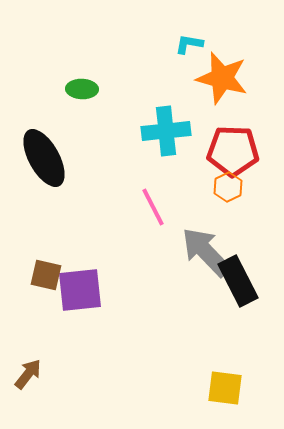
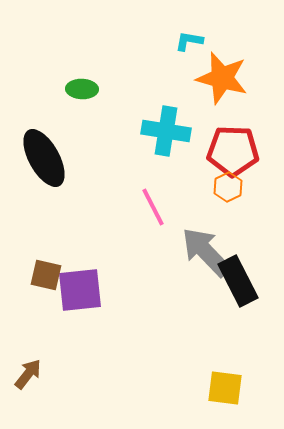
cyan L-shape: moved 3 px up
cyan cross: rotated 15 degrees clockwise
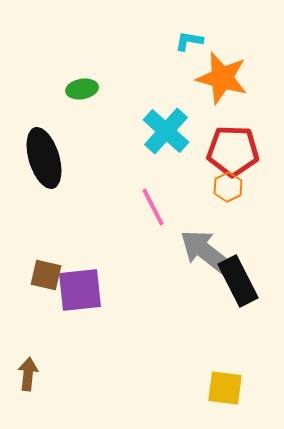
green ellipse: rotated 12 degrees counterclockwise
cyan cross: rotated 33 degrees clockwise
black ellipse: rotated 12 degrees clockwise
gray arrow: rotated 8 degrees counterclockwise
brown arrow: rotated 32 degrees counterclockwise
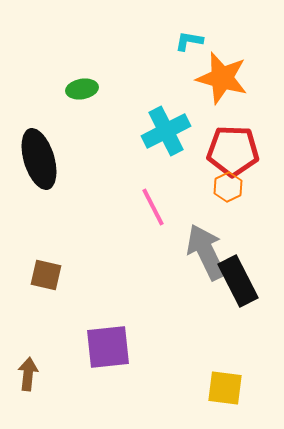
cyan cross: rotated 21 degrees clockwise
black ellipse: moved 5 px left, 1 px down
gray arrow: rotated 26 degrees clockwise
purple square: moved 28 px right, 57 px down
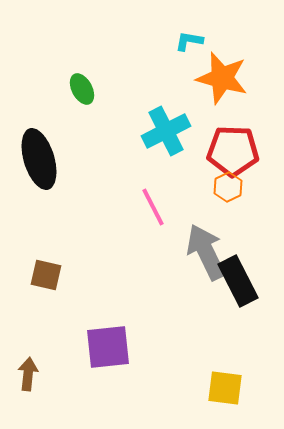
green ellipse: rotated 72 degrees clockwise
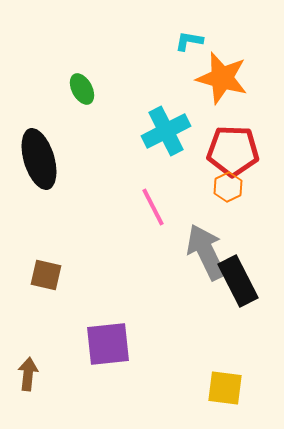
purple square: moved 3 px up
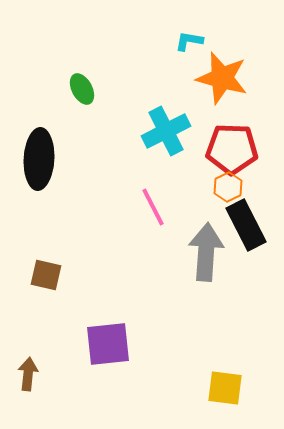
red pentagon: moved 1 px left, 2 px up
black ellipse: rotated 20 degrees clockwise
gray arrow: rotated 30 degrees clockwise
black rectangle: moved 8 px right, 56 px up
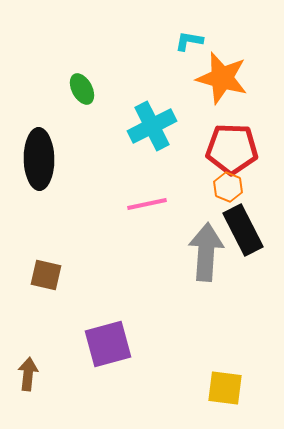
cyan cross: moved 14 px left, 5 px up
black ellipse: rotated 4 degrees counterclockwise
orange hexagon: rotated 12 degrees counterclockwise
pink line: moved 6 px left, 3 px up; rotated 75 degrees counterclockwise
black rectangle: moved 3 px left, 5 px down
purple square: rotated 9 degrees counterclockwise
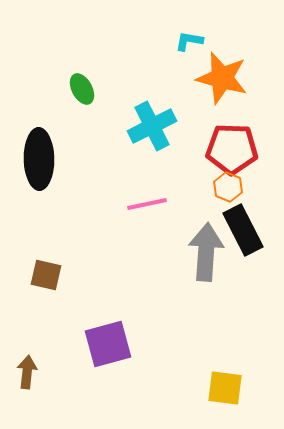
brown arrow: moved 1 px left, 2 px up
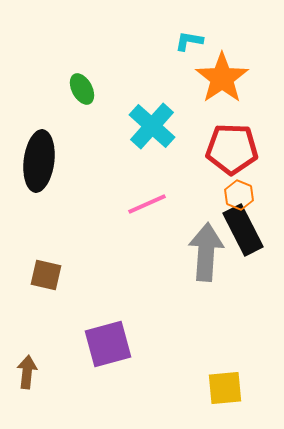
orange star: rotated 22 degrees clockwise
cyan cross: rotated 21 degrees counterclockwise
black ellipse: moved 2 px down; rotated 8 degrees clockwise
orange hexagon: moved 11 px right, 8 px down
pink line: rotated 12 degrees counterclockwise
yellow square: rotated 12 degrees counterclockwise
